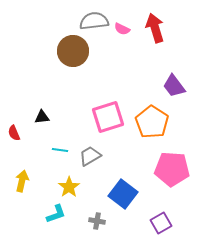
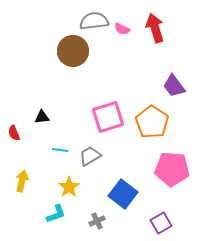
gray cross: rotated 35 degrees counterclockwise
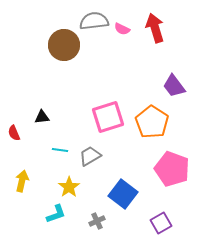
brown circle: moved 9 px left, 6 px up
pink pentagon: rotated 16 degrees clockwise
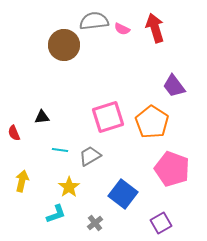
gray cross: moved 2 px left, 2 px down; rotated 14 degrees counterclockwise
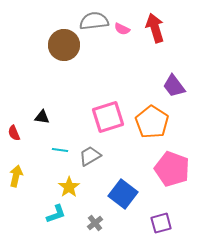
black triangle: rotated 14 degrees clockwise
yellow arrow: moved 6 px left, 5 px up
purple square: rotated 15 degrees clockwise
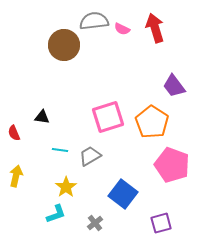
pink pentagon: moved 4 px up
yellow star: moved 3 px left
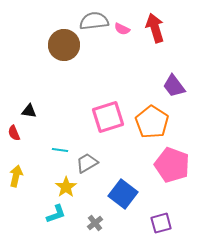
black triangle: moved 13 px left, 6 px up
gray trapezoid: moved 3 px left, 7 px down
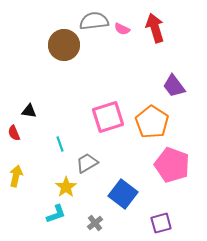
cyan line: moved 6 px up; rotated 63 degrees clockwise
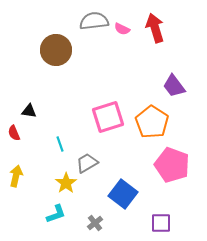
brown circle: moved 8 px left, 5 px down
yellow star: moved 4 px up
purple square: rotated 15 degrees clockwise
